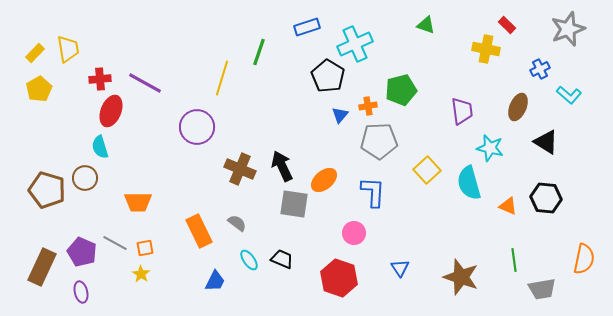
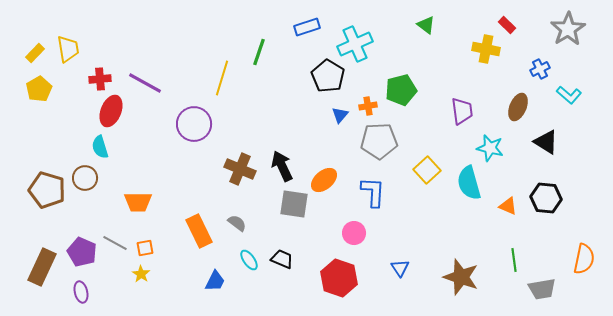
green triangle at (426, 25): rotated 18 degrees clockwise
gray star at (568, 29): rotated 12 degrees counterclockwise
purple circle at (197, 127): moved 3 px left, 3 px up
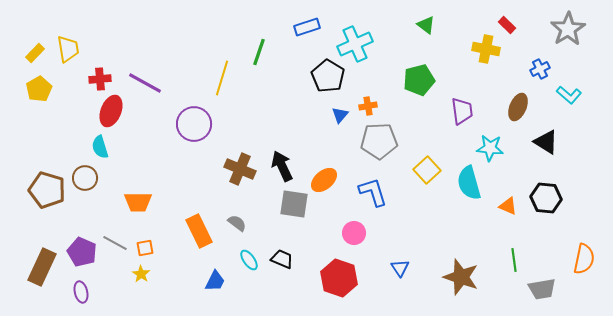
green pentagon at (401, 90): moved 18 px right, 10 px up
cyan star at (490, 148): rotated 8 degrees counterclockwise
blue L-shape at (373, 192): rotated 20 degrees counterclockwise
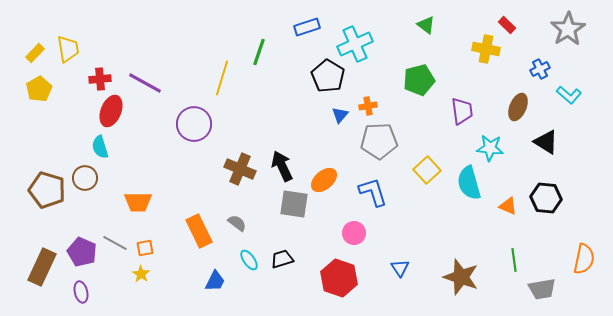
black trapezoid at (282, 259): rotated 40 degrees counterclockwise
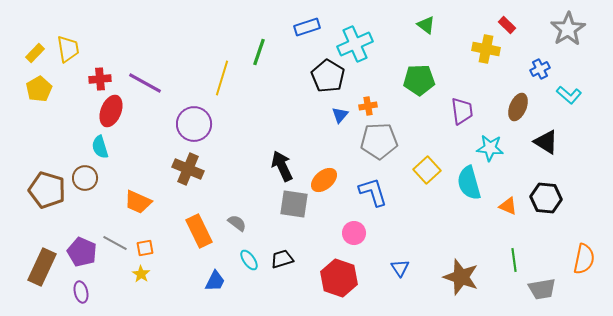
green pentagon at (419, 80): rotated 12 degrees clockwise
brown cross at (240, 169): moved 52 px left
orange trapezoid at (138, 202): rotated 24 degrees clockwise
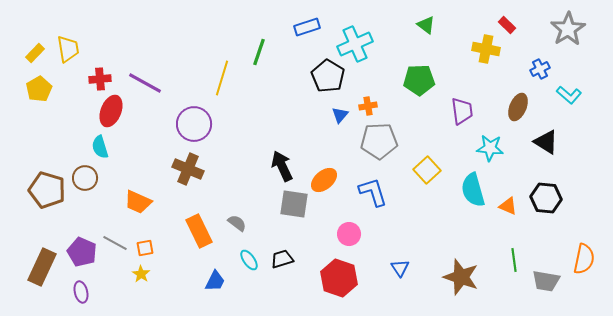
cyan semicircle at (469, 183): moved 4 px right, 7 px down
pink circle at (354, 233): moved 5 px left, 1 px down
gray trapezoid at (542, 289): moved 4 px right, 8 px up; rotated 20 degrees clockwise
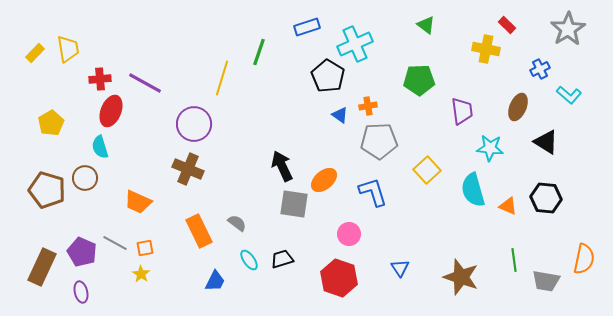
yellow pentagon at (39, 89): moved 12 px right, 34 px down
blue triangle at (340, 115): rotated 36 degrees counterclockwise
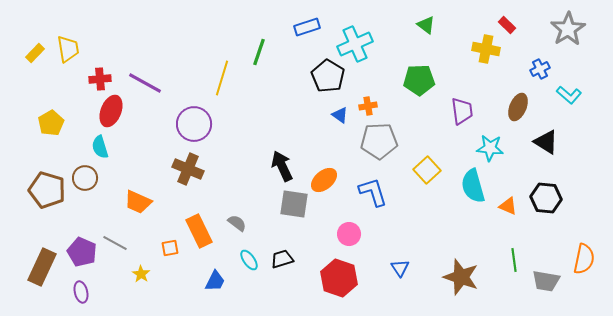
cyan semicircle at (473, 190): moved 4 px up
orange square at (145, 248): moved 25 px right
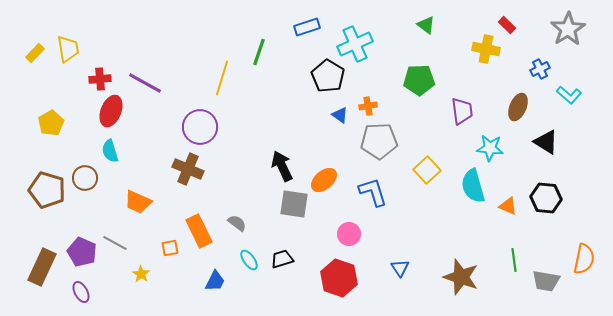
purple circle at (194, 124): moved 6 px right, 3 px down
cyan semicircle at (100, 147): moved 10 px right, 4 px down
purple ellipse at (81, 292): rotated 15 degrees counterclockwise
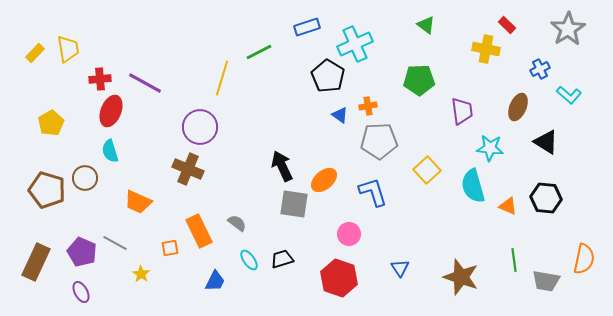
green line at (259, 52): rotated 44 degrees clockwise
brown rectangle at (42, 267): moved 6 px left, 5 px up
